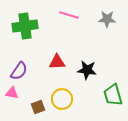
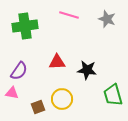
gray star: rotated 18 degrees clockwise
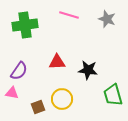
green cross: moved 1 px up
black star: moved 1 px right
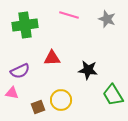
red triangle: moved 5 px left, 4 px up
purple semicircle: moved 1 px right; rotated 30 degrees clockwise
green trapezoid: rotated 15 degrees counterclockwise
yellow circle: moved 1 px left, 1 px down
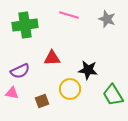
yellow circle: moved 9 px right, 11 px up
brown square: moved 4 px right, 6 px up
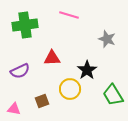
gray star: moved 20 px down
black star: moved 1 px left; rotated 30 degrees clockwise
pink triangle: moved 2 px right, 16 px down
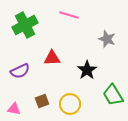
green cross: rotated 20 degrees counterclockwise
yellow circle: moved 15 px down
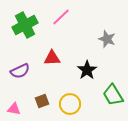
pink line: moved 8 px left, 2 px down; rotated 60 degrees counterclockwise
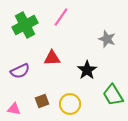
pink line: rotated 12 degrees counterclockwise
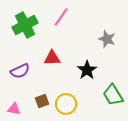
yellow circle: moved 4 px left
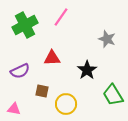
brown square: moved 10 px up; rotated 32 degrees clockwise
